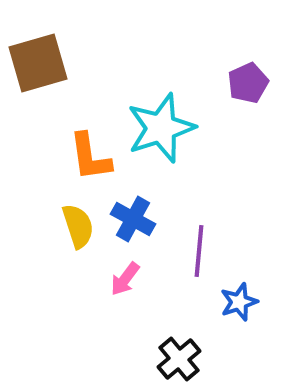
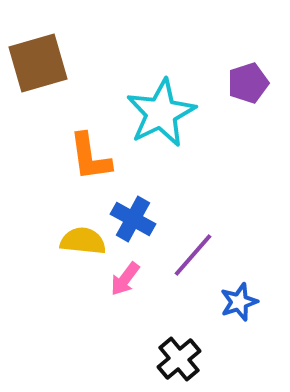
purple pentagon: rotated 6 degrees clockwise
cyan star: moved 15 px up; rotated 8 degrees counterclockwise
yellow semicircle: moved 5 px right, 15 px down; rotated 66 degrees counterclockwise
purple line: moved 6 px left, 4 px down; rotated 36 degrees clockwise
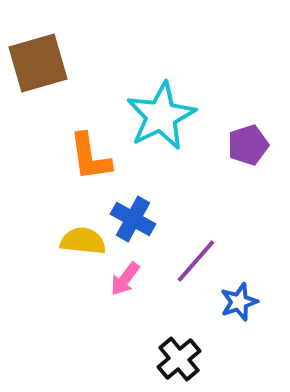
purple pentagon: moved 62 px down
cyan star: moved 3 px down
purple line: moved 3 px right, 6 px down
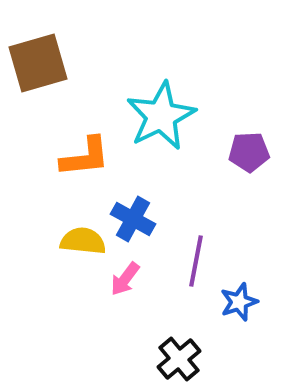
purple pentagon: moved 1 px right, 7 px down; rotated 15 degrees clockwise
orange L-shape: moved 5 px left; rotated 88 degrees counterclockwise
purple line: rotated 30 degrees counterclockwise
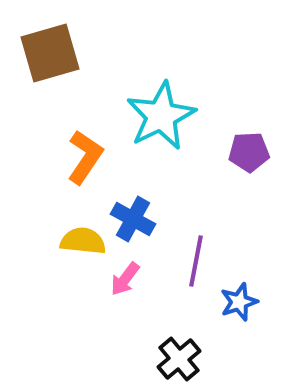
brown square: moved 12 px right, 10 px up
orange L-shape: rotated 50 degrees counterclockwise
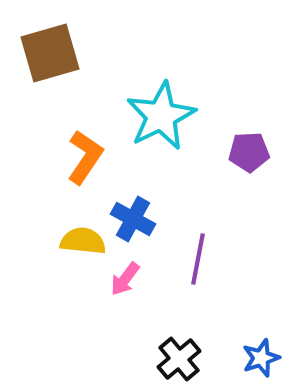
purple line: moved 2 px right, 2 px up
blue star: moved 22 px right, 56 px down
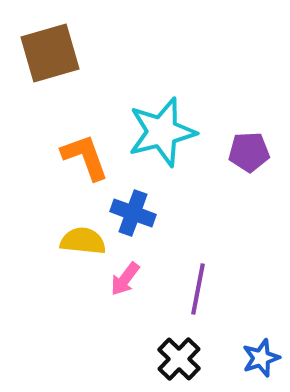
cyan star: moved 1 px right, 16 px down; rotated 12 degrees clockwise
orange L-shape: rotated 54 degrees counterclockwise
blue cross: moved 6 px up; rotated 9 degrees counterclockwise
purple line: moved 30 px down
black cross: rotated 6 degrees counterclockwise
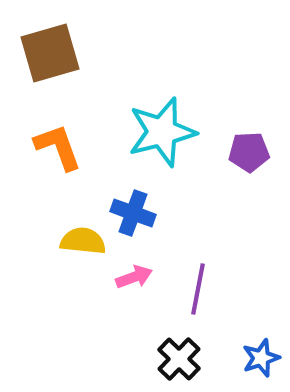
orange L-shape: moved 27 px left, 10 px up
pink arrow: moved 9 px right, 2 px up; rotated 147 degrees counterclockwise
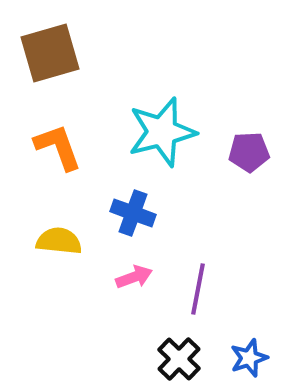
yellow semicircle: moved 24 px left
blue star: moved 12 px left
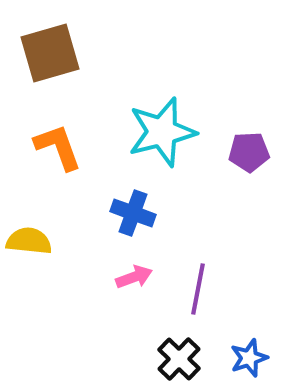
yellow semicircle: moved 30 px left
